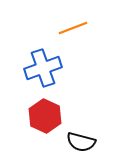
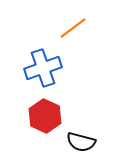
orange line: rotated 16 degrees counterclockwise
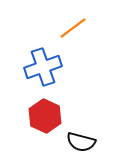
blue cross: moved 1 px up
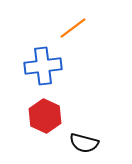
blue cross: moved 1 px up; rotated 12 degrees clockwise
black semicircle: moved 3 px right, 1 px down
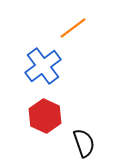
blue cross: rotated 30 degrees counterclockwise
black semicircle: rotated 124 degrees counterclockwise
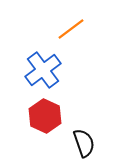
orange line: moved 2 px left, 1 px down
blue cross: moved 4 px down
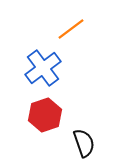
blue cross: moved 2 px up
red hexagon: moved 1 px up; rotated 16 degrees clockwise
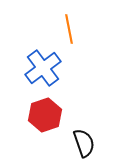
orange line: moved 2 px left; rotated 64 degrees counterclockwise
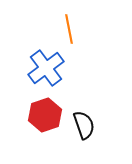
blue cross: moved 3 px right
black semicircle: moved 18 px up
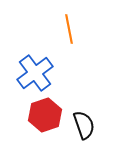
blue cross: moved 11 px left, 5 px down
